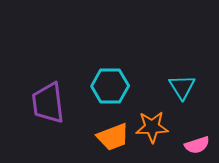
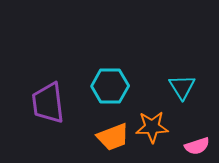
pink semicircle: moved 1 px down
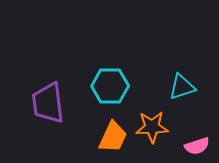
cyan triangle: rotated 44 degrees clockwise
orange trapezoid: rotated 44 degrees counterclockwise
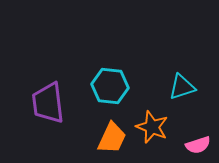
cyan hexagon: rotated 6 degrees clockwise
orange star: rotated 24 degrees clockwise
orange trapezoid: moved 1 px left, 1 px down
pink semicircle: moved 1 px right, 1 px up
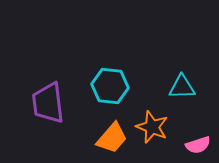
cyan triangle: rotated 16 degrees clockwise
orange trapezoid: rotated 16 degrees clockwise
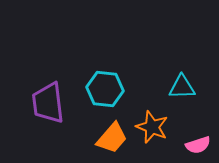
cyan hexagon: moved 5 px left, 3 px down
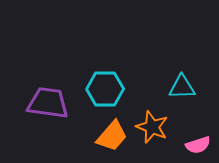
cyan hexagon: rotated 6 degrees counterclockwise
purple trapezoid: rotated 105 degrees clockwise
orange trapezoid: moved 2 px up
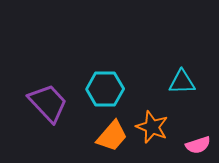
cyan triangle: moved 5 px up
purple trapezoid: rotated 39 degrees clockwise
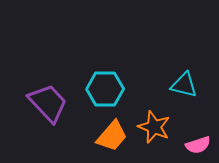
cyan triangle: moved 2 px right, 3 px down; rotated 16 degrees clockwise
orange star: moved 2 px right
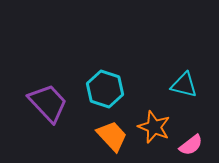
cyan hexagon: rotated 18 degrees clockwise
orange trapezoid: rotated 84 degrees counterclockwise
pink semicircle: moved 7 px left; rotated 20 degrees counterclockwise
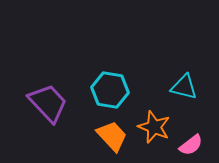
cyan triangle: moved 2 px down
cyan hexagon: moved 5 px right, 1 px down; rotated 9 degrees counterclockwise
